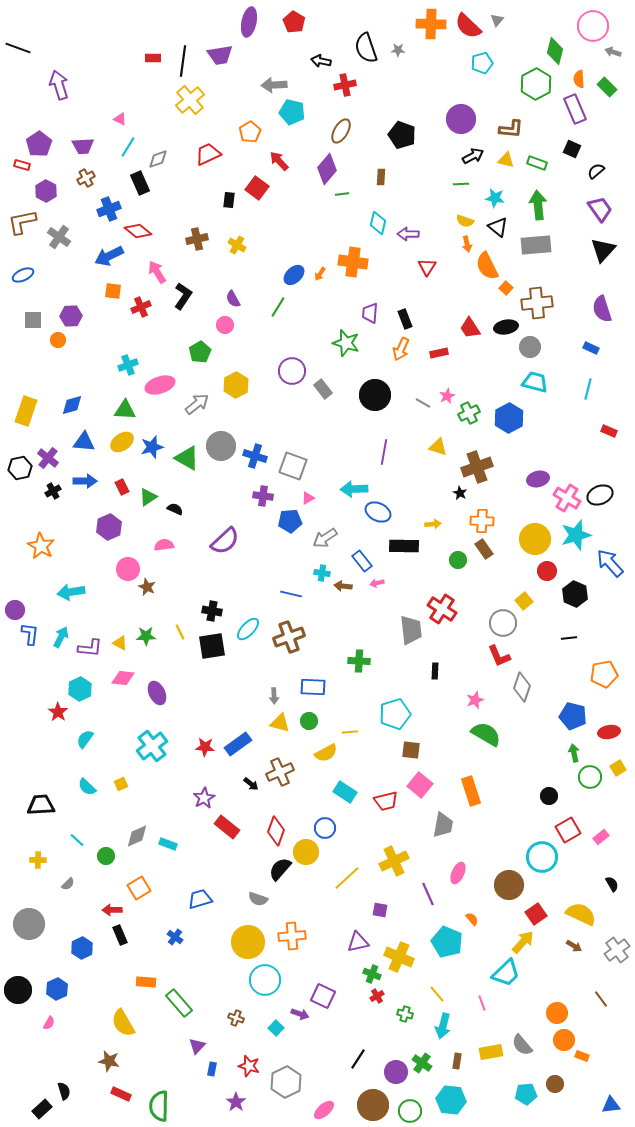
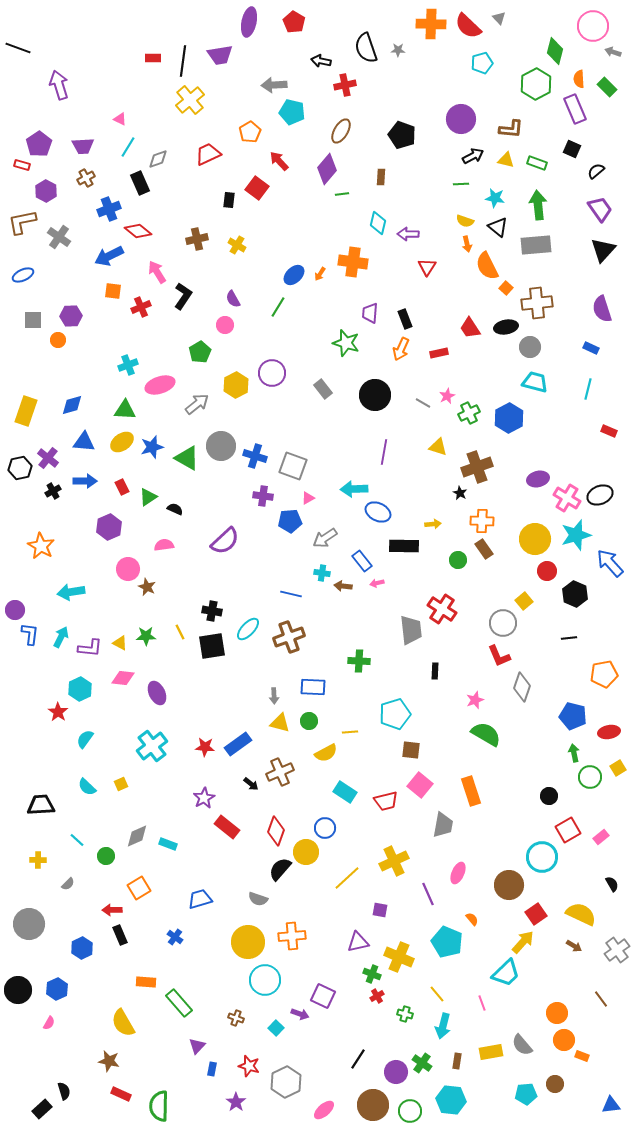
gray triangle at (497, 20): moved 2 px right, 2 px up; rotated 24 degrees counterclockwise
purple circle at (292, 371): moved 20 px left, 2 px down
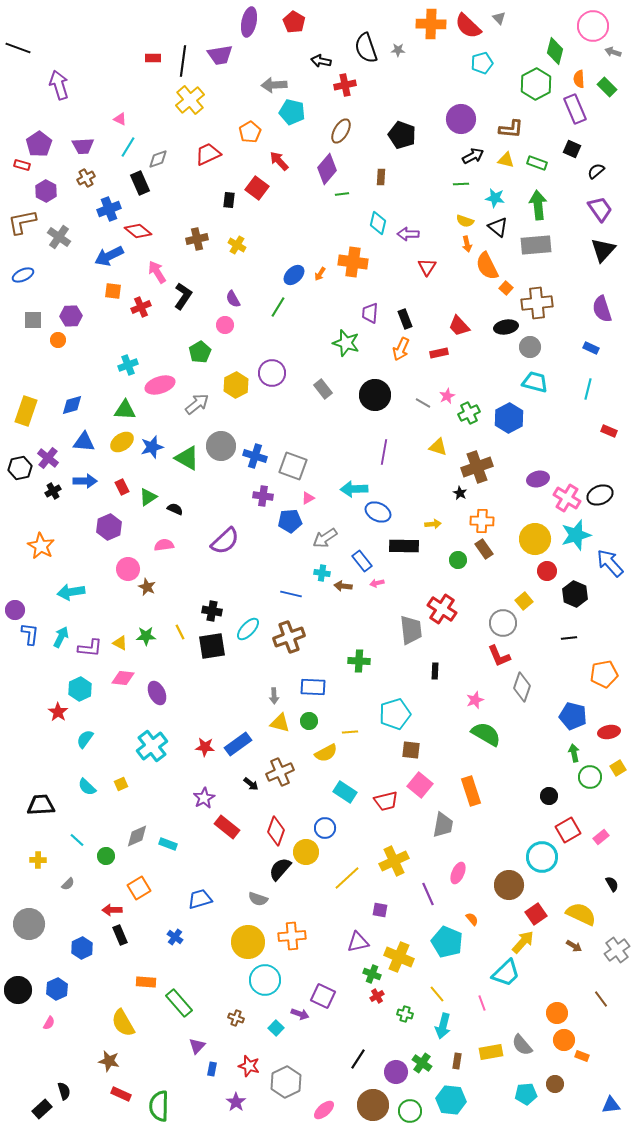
red trapezoid at (470, 328): moved 11 px left, 2 px up; rotated 10 degrees counterclockwise
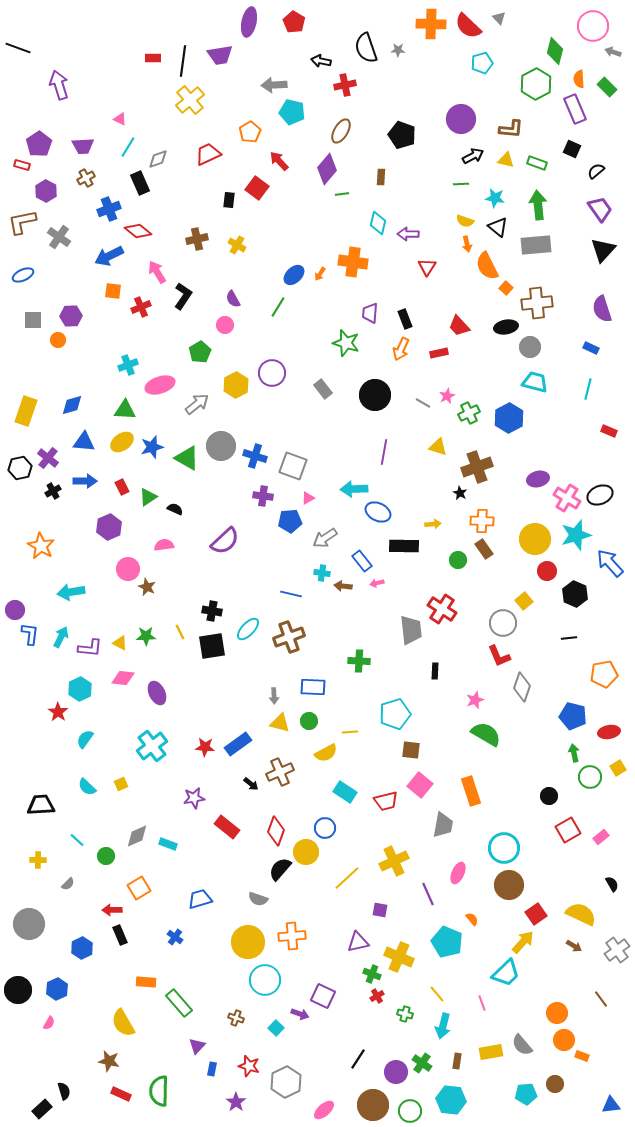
purple star at (204, 798): moved 10 px left; rotated 20 degrees clockwise
cyan circle at (542, 857): moved 38 px left, 9 px up
green semicircle at (159, 1106): moved 15 px up
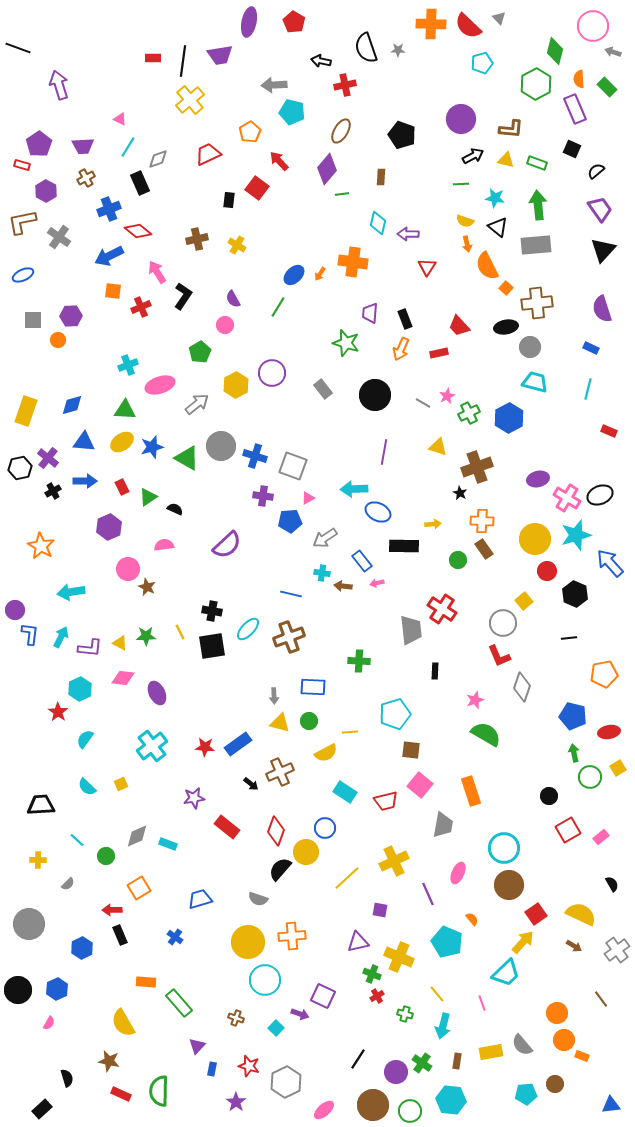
purple semicircle at (225, 541): moved 2 px right, 4 px down
black semicircle at (64, 1091): moved 3 px right, 13 px up
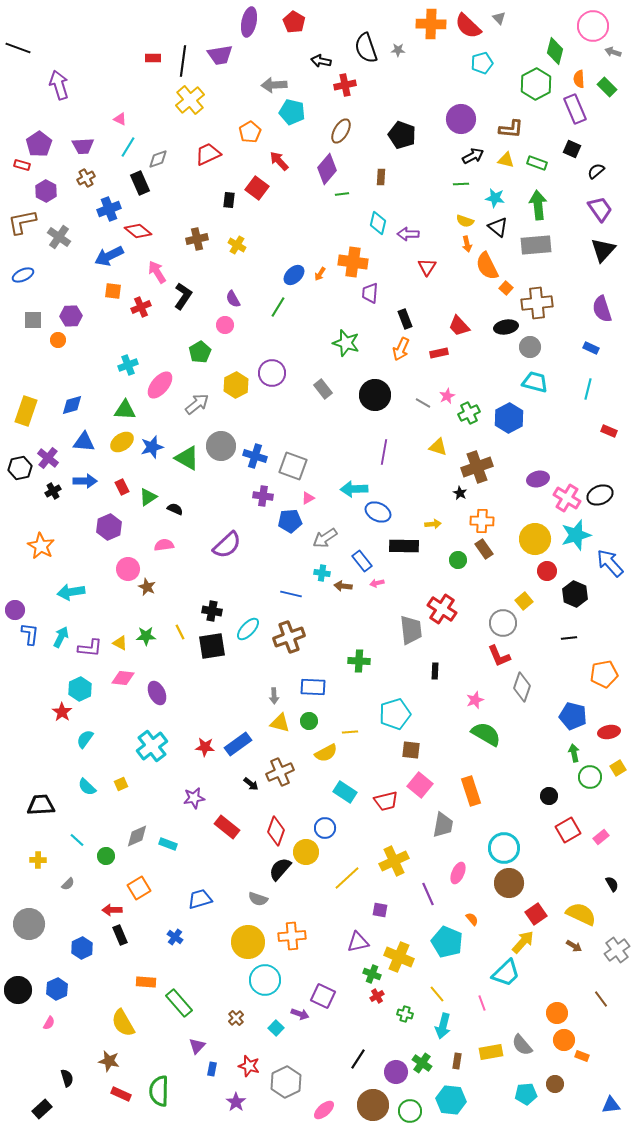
purple trapezoid at (370, 313): moved 20 px up
pink ellipse at (160, 385): rotated 32 degrees counterclockwise
red star at (58, 712): moved 4 px right
brown circle at (509, 885): moved 2 px up
brown cross at (236, 1018): rotated 28 degrees clockwise
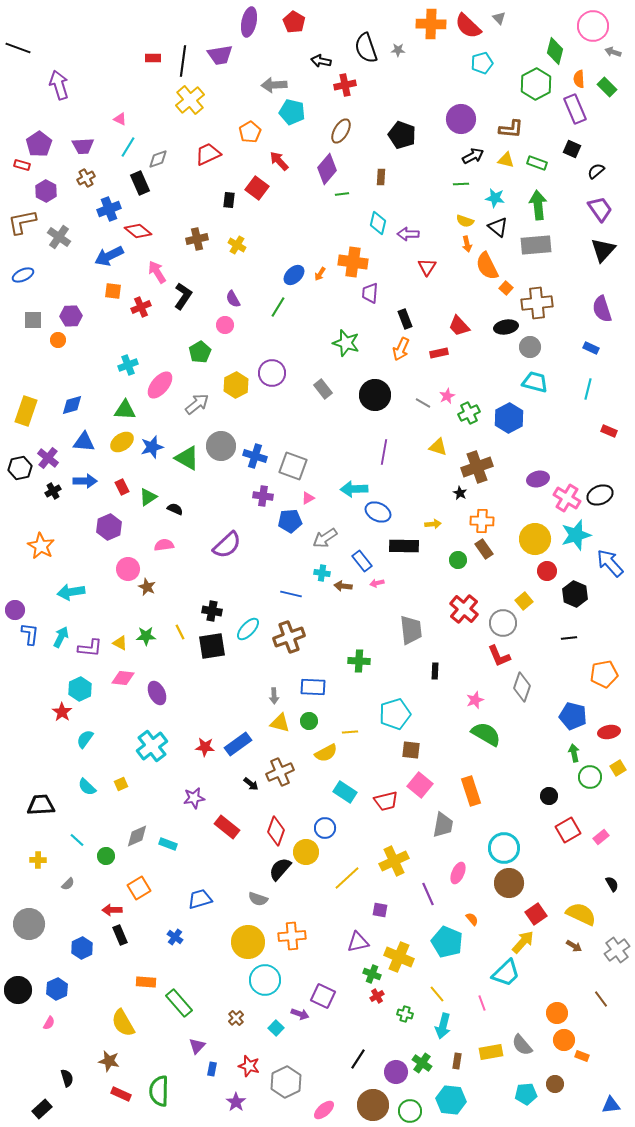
red cross at (442, 609): moved 22 px right; rotated 8 degrees clockwise
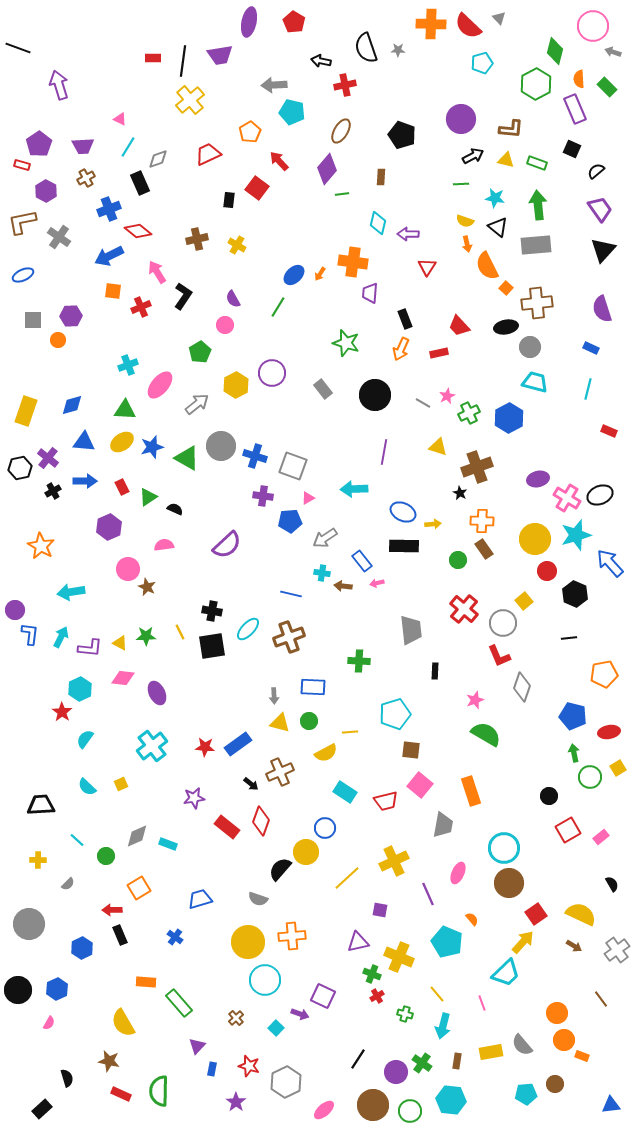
blue ellipse at (378, 512): moved 25 px right
red diamond at (276, 831): moved 15 px left, 10 px up
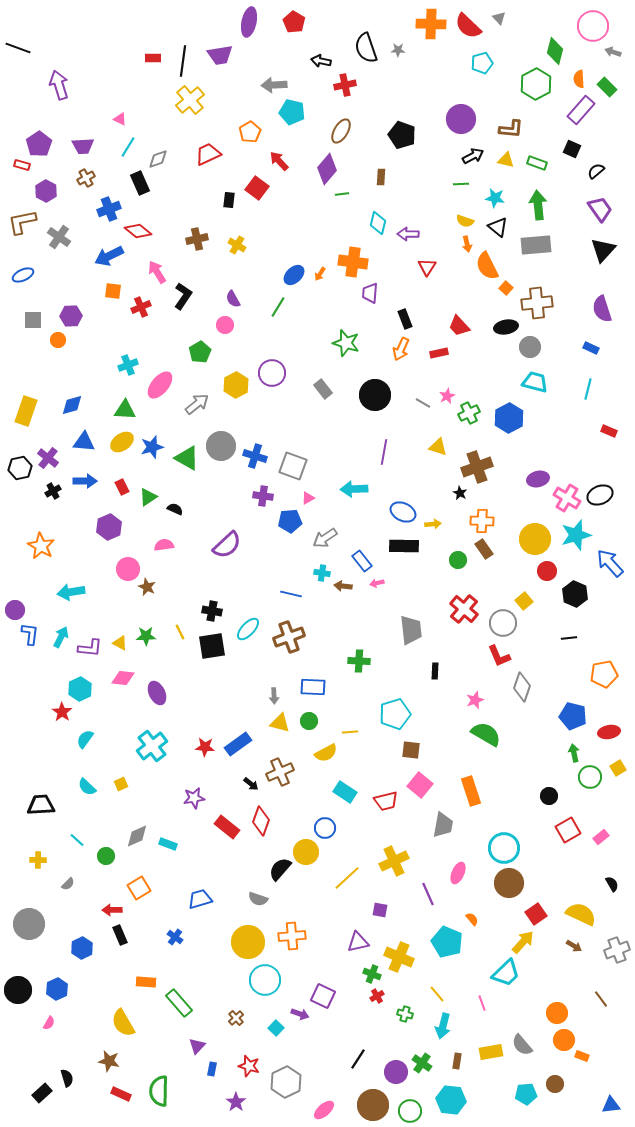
purple rectangle at (575, 109): moved 6 px right, 1 px down; rotated 64 degrees clockwise
gray cross at (617, 950): rotated 15 degrees clockwise
black rectangle at (42, 1109): moved 16 px up
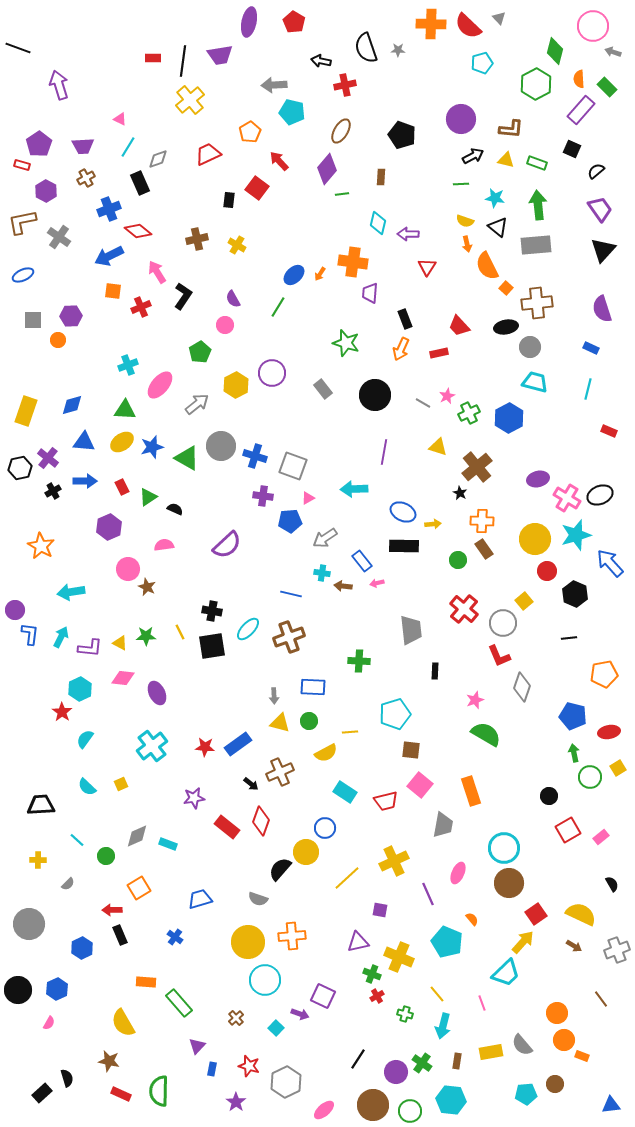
brown cross at (477, 467): rotated 20 degrees counterclockwise
